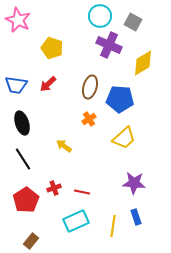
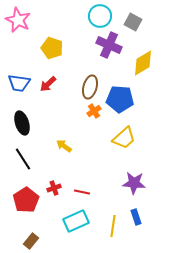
blue trapezoid: moved 3 px right, 2 px up
orange cross: moved 5 px right, 8 px up
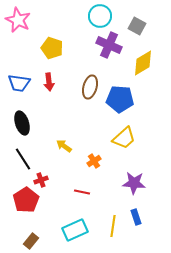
gray square: moved 4 px right, 4 px down
red arrow: moved 1 px right, 2 px up; rotated 54 degrees counterclockwise
orange cross: moved 50 px down
red cross: moved 13 px left, 8 px up
cyan rectangle: moved 1 px left, 9 px down
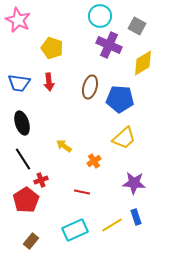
yellow line: moved 1 px left, 1 px up; rotated 50 degrees clockwise
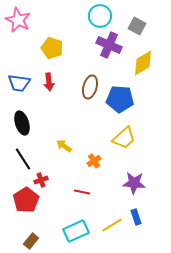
cyan rectangle: moved 1 px right, 1 px down
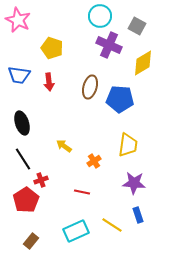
blue trapezoid: moved 8 px up
yellow trapezoid: moved 4 px right, 7 px down; rotated 40 degrees counterclockwise
blue rectangle: moved 2 px right, 2 px up
yellow line: rotated 65 degrees clockwise
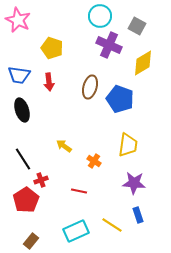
blue pentagon: rotated 16 degrees clockwise
black ellipse: moved 13 px up
orange cross: rotated 24 degrees counterclockwise
red line: moved 3 px left, 1 px up
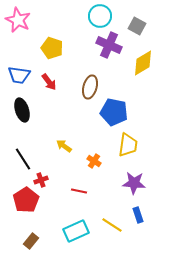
red arrow: rotated 30 degrees counterclockwise
blue pentagon: moved 6 px left, 13 px down; rotated 8 degrees counterclockwise
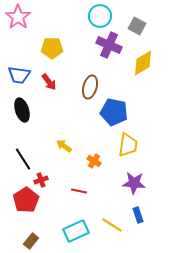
pink star: moved 3 px up; rotated 10 degrees clockwise
yellow pentagon: rotated 20 degrees counterclockwise
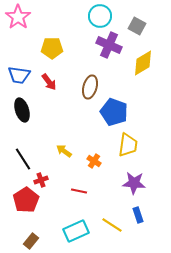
blue pentagon: rotated 8 degrees clockwise
yellow arrow: moved 5 px down
